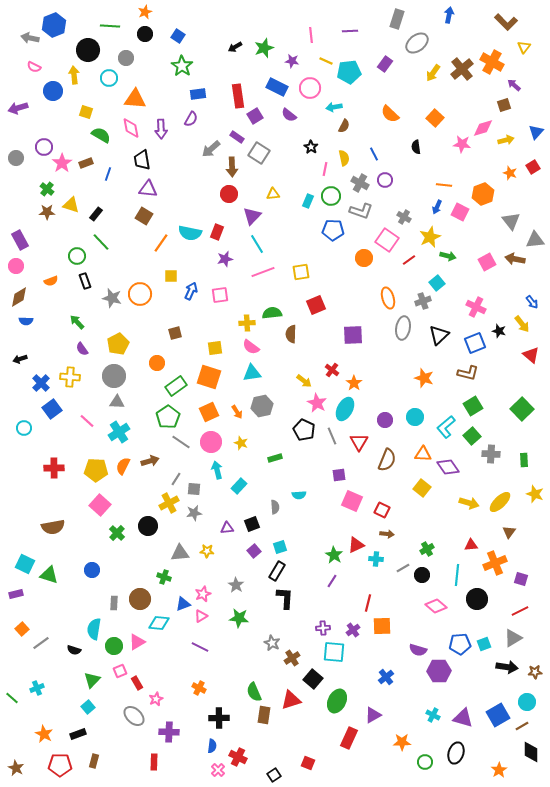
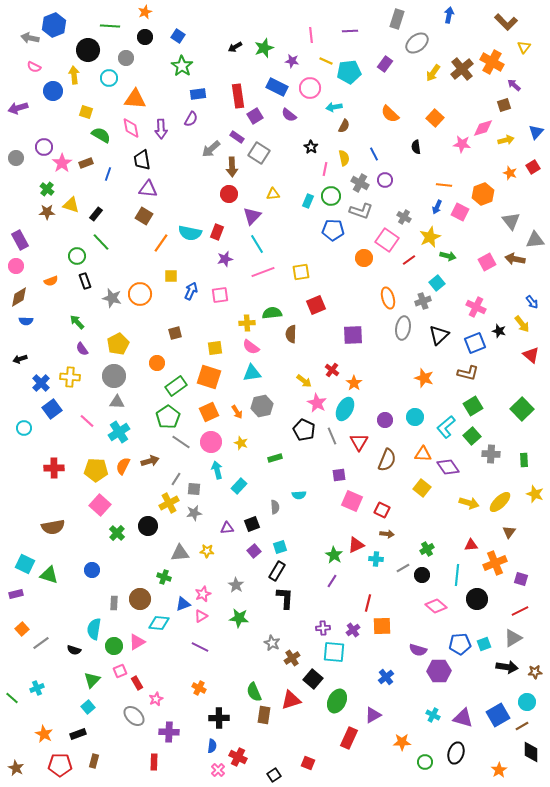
black circle at (145, 34): moved 3 px down
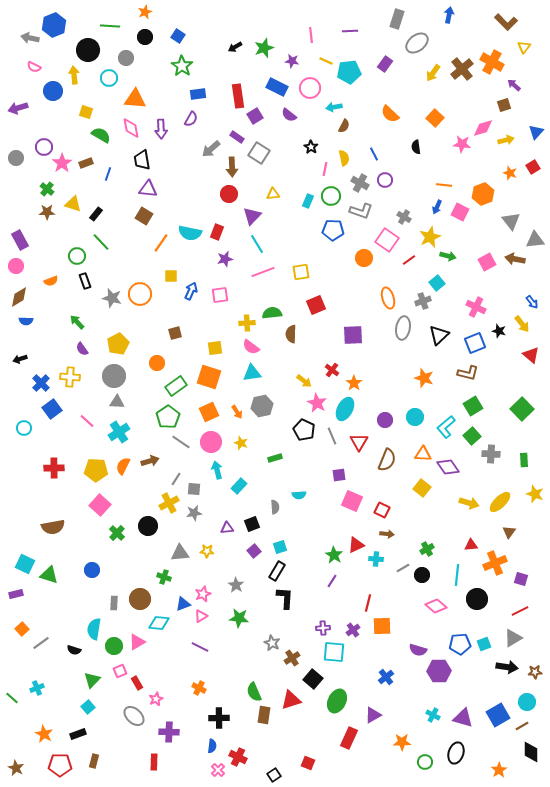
yellow triangle at (71, 205): moved 2 px right, 1 px up
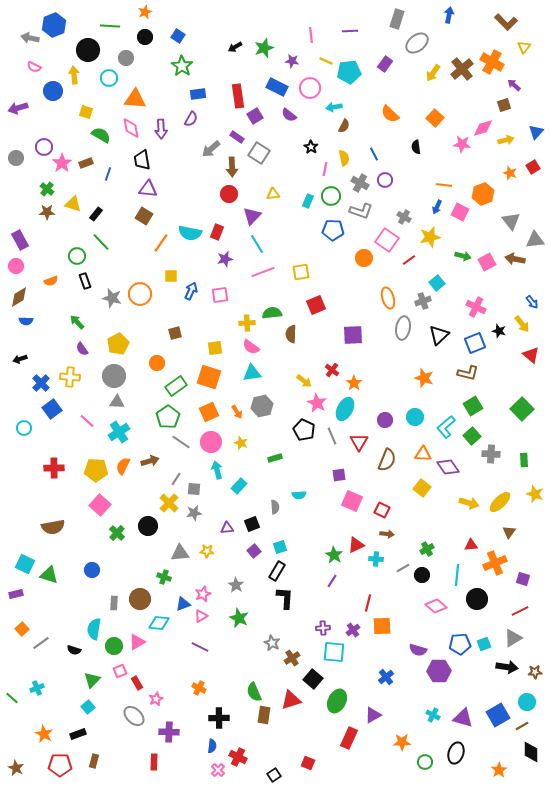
yellow star at (430, 237): rotated 10 degrees clockwise
green arrow at (448, 256): moved 15 px right
yellow cross at (169, 503): rotated 18 degrees counterclockwise
purple square at (521, 579): moved 2 px right
green star at (239, 618): rotated 18 degrees clockwise
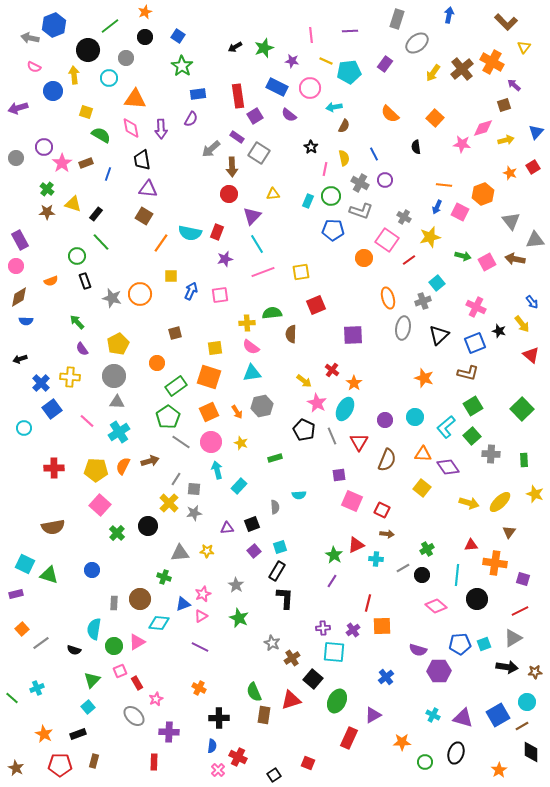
green line at (110, 26): rotated 42 degrees counterclockwise
orange cross at (495, 563): rotated 30 degrees clockwise
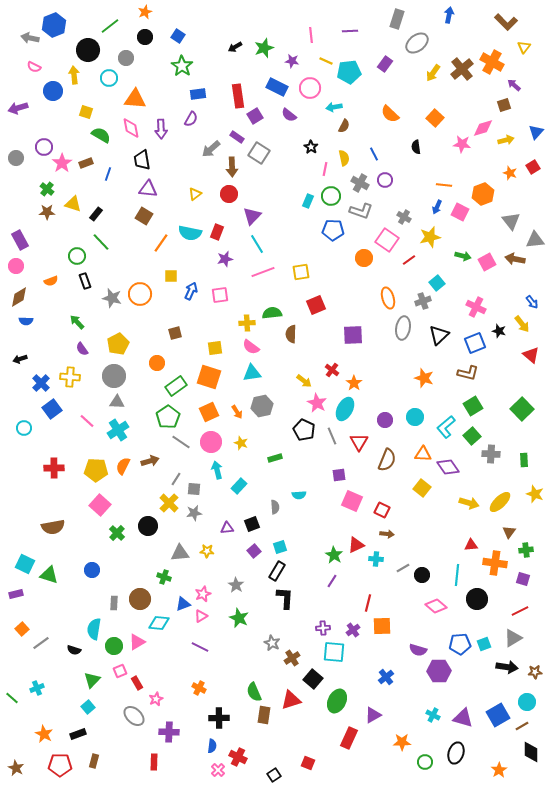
yellow triangle at (273, 194): moved 78 px left; rotated 32 degrees counterclockwise
cyan cross at (119, 432): moved 1 px left, 2 px up
green cross at (427, 549): moved 99 px right, 1 px down; rotated 24 degrees clockwise
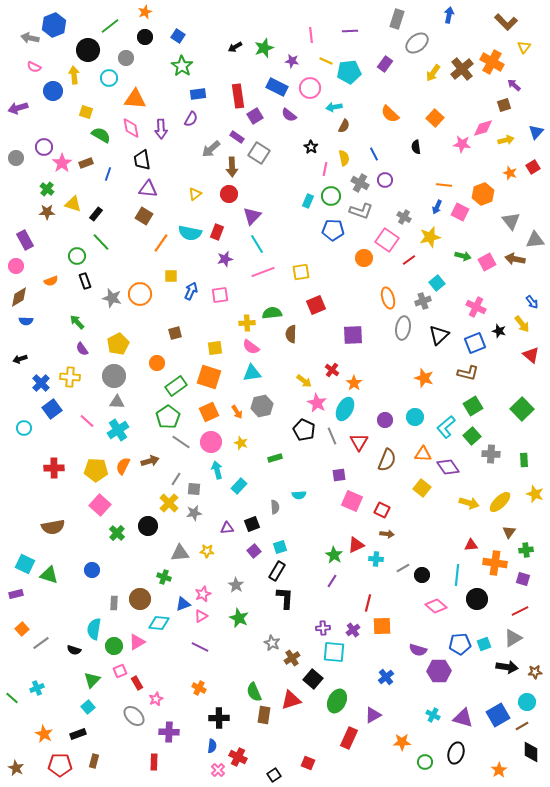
purple rectangle at (20, 240): moved 5 px right
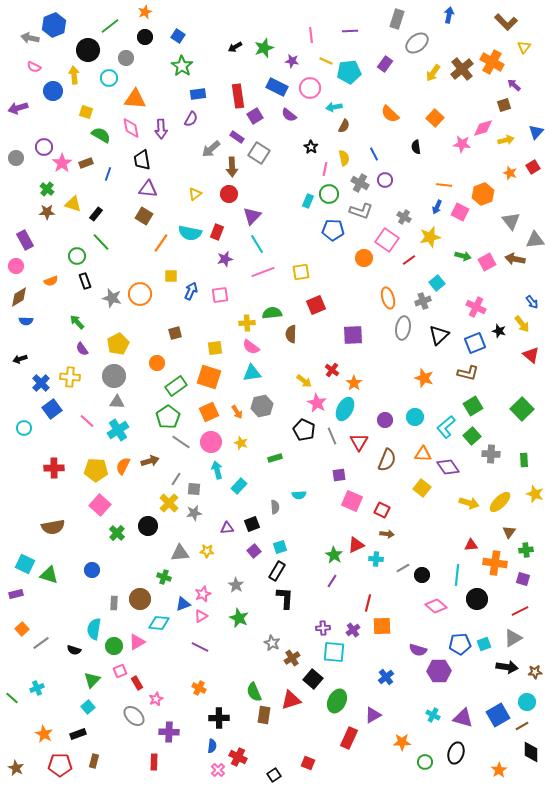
green circle at (331, 196): moved 2 px left, 2 px up
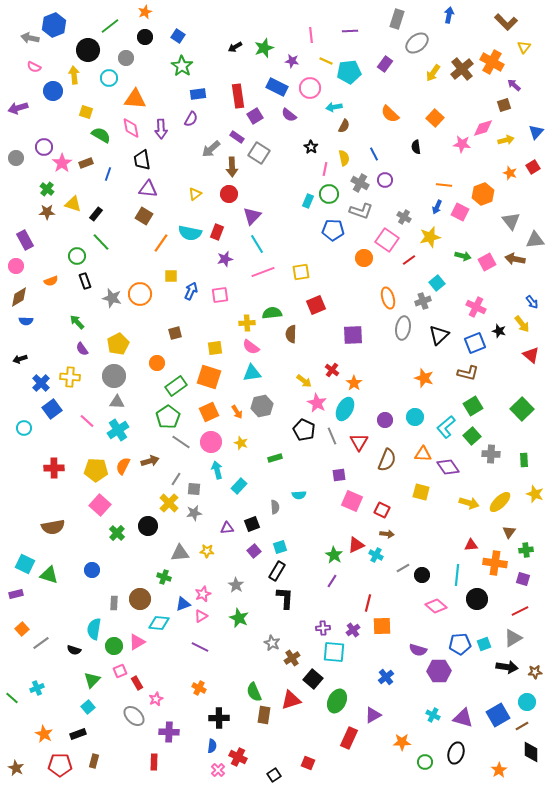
yellow square at (422, 488): moved 1 px left, 4 px down; rotated 24 degrees counterclockwise
cyan cross at (376, 559): moved 4 px up; rotated 24 degrees clockwise
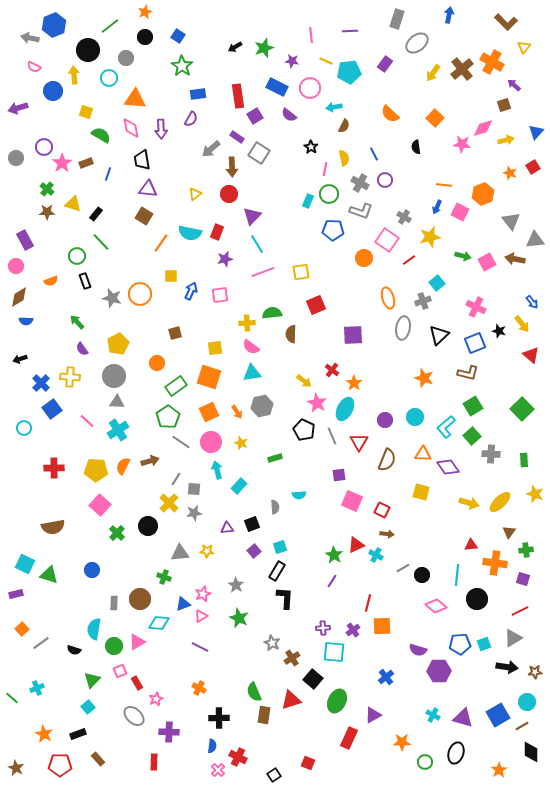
brown rectangle at (94, 761): moved 4 px right, 2 px up; rotated 56 degrees counterclockwise
